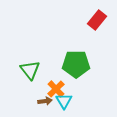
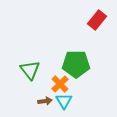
orange cross: moved 4 px right, 5 px up
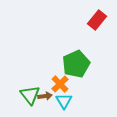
green pentagon: rotated 24 degrees counterclockwise
green triangle: moved 25 px down
brown arrow: moved 5 px up
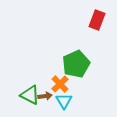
red rectangle: rotated 18 degrees counterclockwise
green triangle: rotated 25 degrees counterclockwise
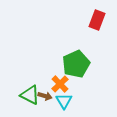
brown arrow: rotated 24 degrees clockwise
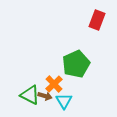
orange cross: moved 6 px left
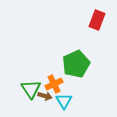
orange cross: rotated 18 degrees clockwise
green triangle: moved 1 px right, 6 px up; rotated 30 degrees clockwise
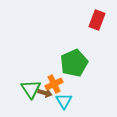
green pentagon: moved 2 px left, 1 px up
brown arrow: moved 3 px up
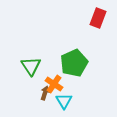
red rectangle: moved 1 px right, 2 px up
orange cross: rotated 30 degrees counterclockwise
green triangle: moved 23 px up
brown arrow: rotated 88 degrees counterclockwise
